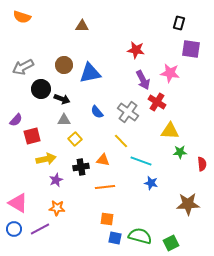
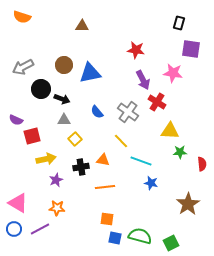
pink star: moved 3 px right
purple semicircle: rotated 72 degrees clockwise
brown star: rotated 30 degrees counterclockwise
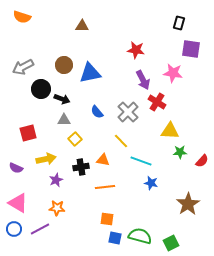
gray cross: rotated 10 degrees clockwise
purple semicircle: moved 48 px down
red square: moved 4 px left, 3 px up
red semicircle: moved 3 px up; rotated 48 degrees clockwise
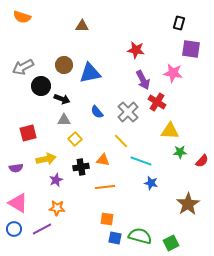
black circle: moved 3 px up
purple semicircle: rotated 32 degrees counterclockwise
purple line: moved 2 px right
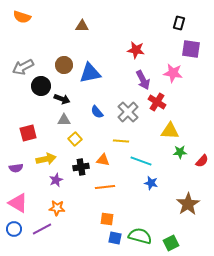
yellow line: rotated 42 degrees counterclockwise
